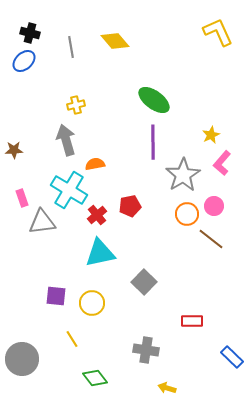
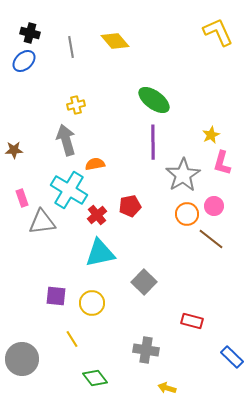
pink L-shape: rotated 25 degrees counterclockwise
red rectangle: rotated 15 degrees clockwise
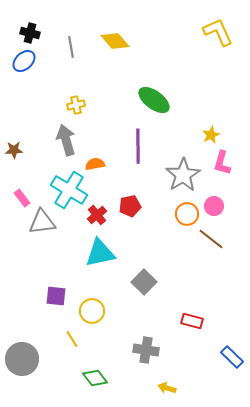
purple line: moved 15 px left, 4 px down
pink rectangle: rotated 18 degrees counterclockwise
yellow circle: moved 8 px down
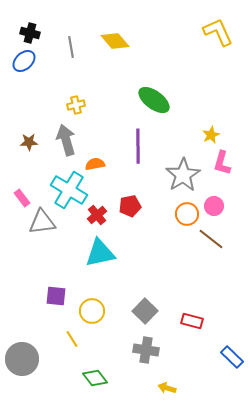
brown star: moved 15 px right, 8 px up
gray square: moved 1 px right, 29 px down
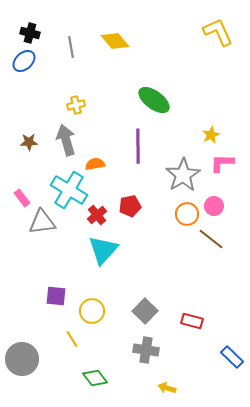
pink L-shape: rotated 75 degrees clockwise
cyan triangle: moved 3 px right, 3 px up; rotated 36 degrees counterclockwise
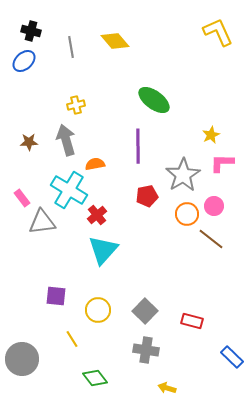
black cross: moved 1 px right, 2 px up
red pentagon: moved 17 px right, 10 px up
yellow circle: moved 6 px right, 1 px up
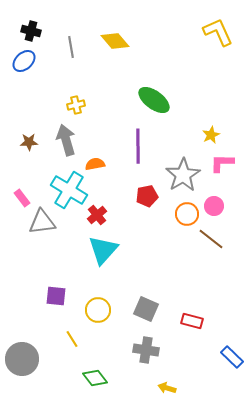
gray square: moved 1 px right, 2 px up; rotated 20 degrees counterclockwise
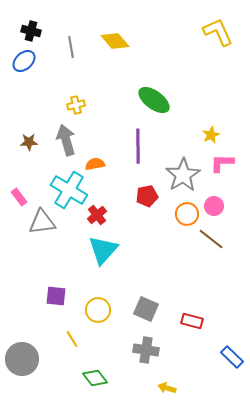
pink rectangle: moved 3 px left, 1 px up
